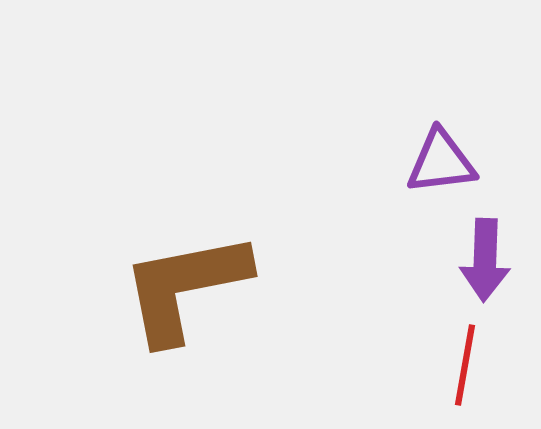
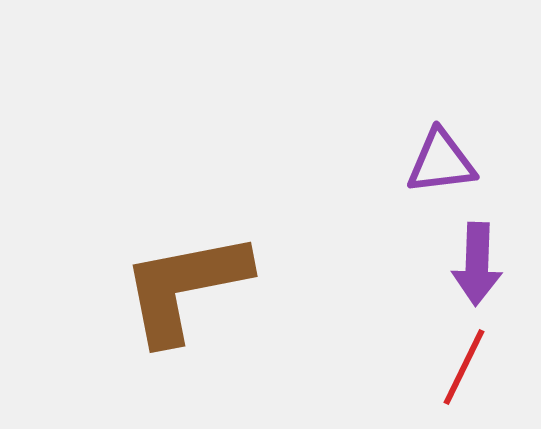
purple arrow: moved 8 px left, 4 px down
red line: moved 1 px left, 2 px down; rotated 16 degrees clockwise
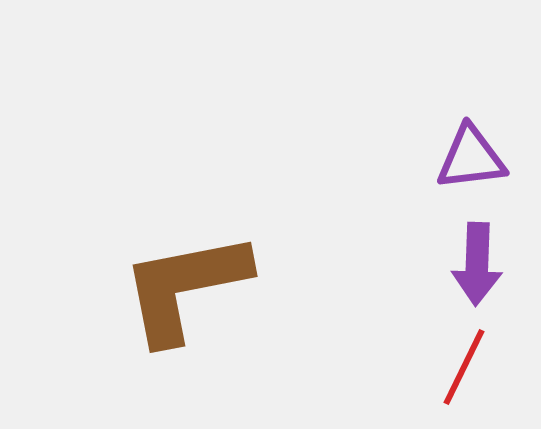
purple triangle: moved 30 px right, 4 px up
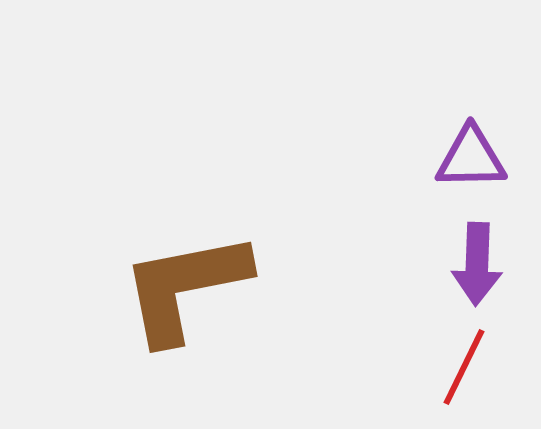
purple triangle: rotated 6 degrees clockwise
